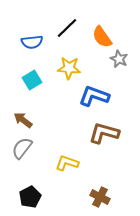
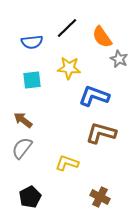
cyan square: rotated 24 degrees clockwise
brown L-shape: moved 3 px left
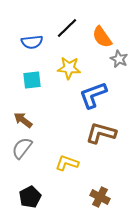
blue L-shape: moved 1 px left, 1 px up; rotated 40 degrees counterclockwise
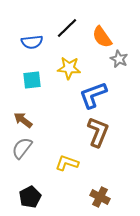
brown L-shape: moved 3 px left, 1 px up; rotated 96 degrees clockwise
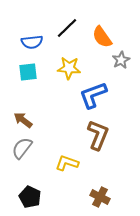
gray star: moved 2 px right, 1 px down; rotated 18 degrees clockwise
cyan square: moved 4 px left, 8 px up
brown L-shape: moved 3 px down
black pentagon: rotated 20 degrees counterclockwise
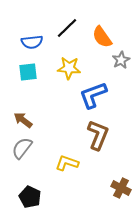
brown cross: moved 21 px right, 9 px up
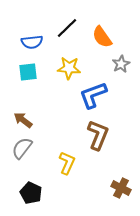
gray star: moved 4 px down
yellow L-shape: rotated 95 degrees clockwise
black pentagon: moved 1 px right, 4 px up
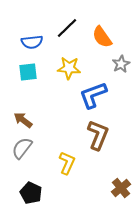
brown cross: rotated 24 degrees clockwise
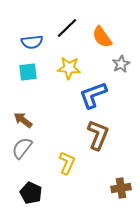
brown cross: rotated 30 degrees clockwise
